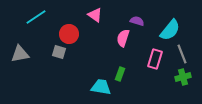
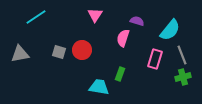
pink triangle: rotated 28 degrees clockwise
red circle: moved 13 px right, 16 px down
gray line: moved 1 px down
cyan trapezoid: moved 2 px left
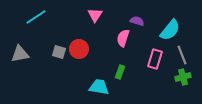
red circle: moved 3 px left, 1 px up
green rectangle: moved 2 px up
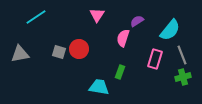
pink triangle: moved 2 px right
purple semicircle: rotated 48 degrees counterclockwise
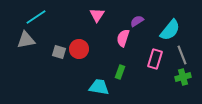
gray triangle: moved 6 px right, 14 px up
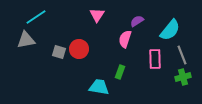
pink semicircle: moved 2 px right, 1 px down
pink rectangle: rotated 18 degrees counterclockwise
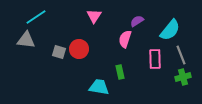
pink triangle: moved 3 px left, 1 px down
gray triangle: rotated 18 degrees clockwise
gray line: moved 1 px left
green rectangle: rotated 32 degrees counterclockwise
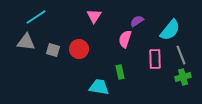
gray triangle: moved 2 px down
gray square: moved 6 px left, 2 px up
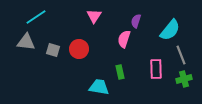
purple semicircle: moved 1 px left; rotated 40 degrees counterclockwise
pink semicircle: moved 1 px left
pink rectangle: moved 1 px right, 10 px down
green cross: moved 1 px right, 2 px down
